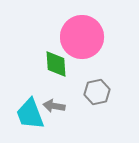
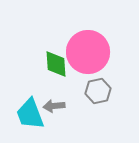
pink circle: moved 6 px right, 15 px down
gray hexagon: moved 1 px right, 1 px up
gray arrow: rotated 15 degrees counterclockwise
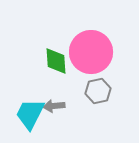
pink circle: moved 3 px right
green diamond: moved 3 px up
cyan trapezoid: rotated 48 degrees clockwise
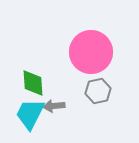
green diamond: moved 23 px left, 22 px down
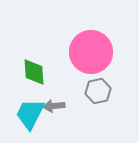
green diamond: moved 1 px right, 11 px up
